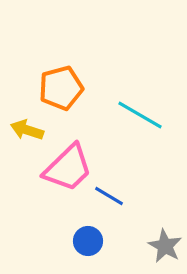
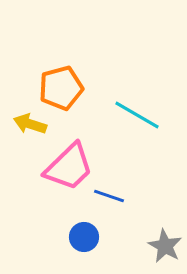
cyan line: moved 3 px left
yellow arrow: moved 3 px right, 6 px up
pink trapezoid: moved 1 px right, 1 px up
blue line: rotated 12 degrees counterclockwise
blue circle: moved 4 px left, 4 px up
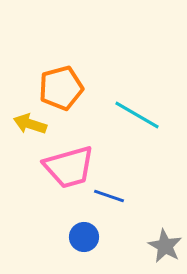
pink trapezoid: rotated 28 degrees clockwise
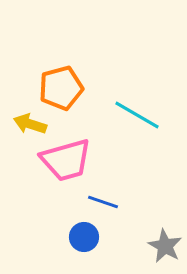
pink trapezoid: moved 3 px left, 7 px up
blue line: moved 6 px left, 6 px down
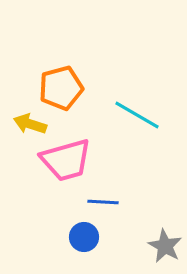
blue line: rotated 16 degrees counterclockwise
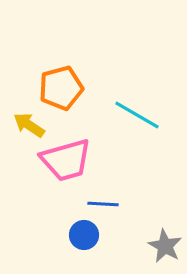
yellow arrow: moved 1 px left, 1 px down; rotated 16 degrees clockwise
blue line: moved 2 px down
blue circle: moved 2 px up
